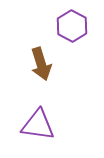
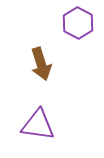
purple hexagon: moved 6 px right, 3 px up
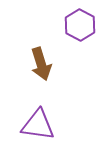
purple hexagon: moved 2 px right, 2 px down
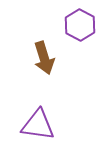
brown arrow: moved 3 px right, 6 px up
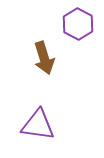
purple hexagon: moved 2 px left, 1 px up
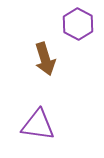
brown arrow: moved 1 px right, 1 px down
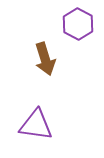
purple triangle: moved 2 px left
